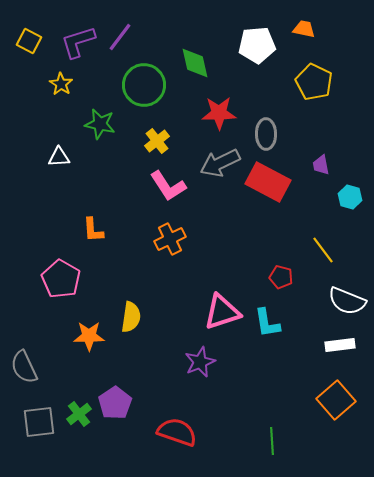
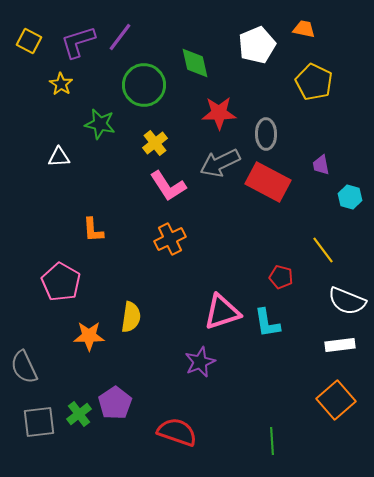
white pentagon: rotated 18 degrees counterclockwise
yellow cross: moved 2 px left, 2 px down
pink pentagon: moved 3 px down
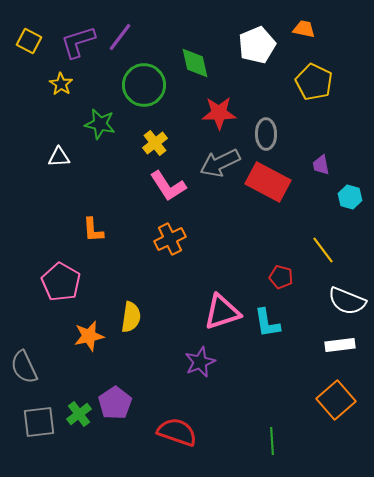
orange star: rotated 12 degrees counterclockwise
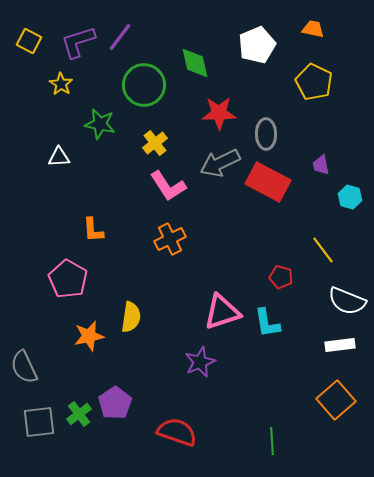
orange trapezoid: moved 9 px right
pink pentagon: moved 7 px right, 3 px up
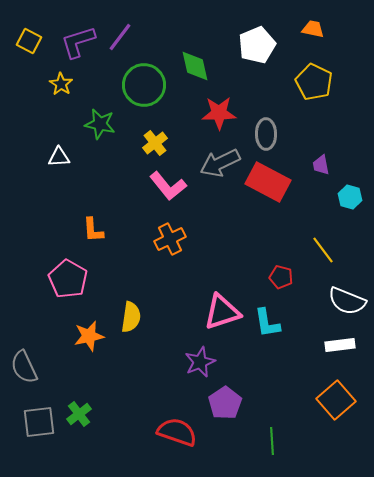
green diamond: moved 3 px down
pink L-shape: rotated 6 degrees counterclockwise
purple pentagon: moved 110 px right
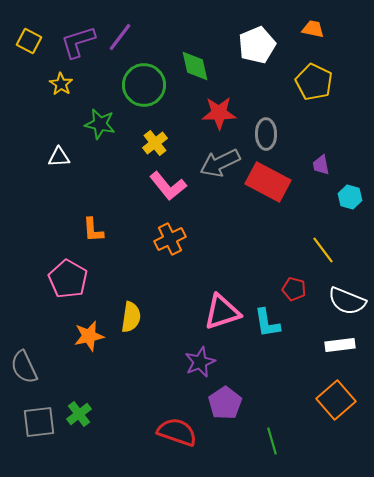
red pentagon: moved 13 px right, 12 px down
green line: rotated 12 degrees counterclockwise
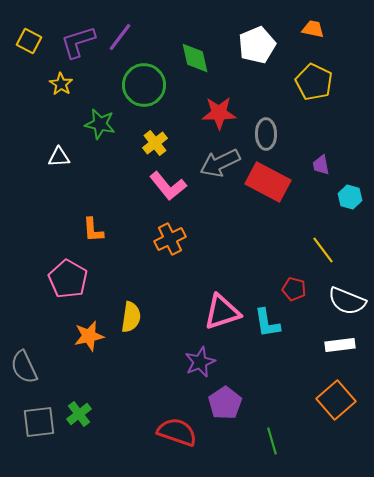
green diamond: moved 8 px up
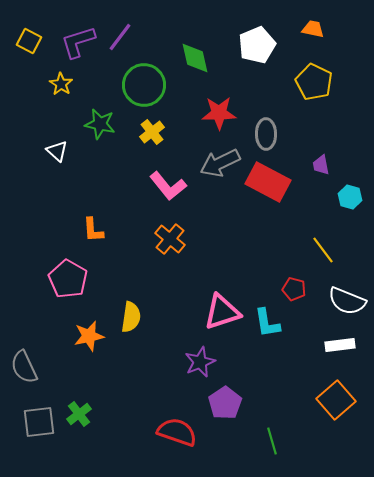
yellow cross: moved 3 px left, 11 px up
white triangle: moved 2 px left, 6 px up; rotated 45 degrees clockwise
orange cross: rotated 24 degrees counterclockwise
